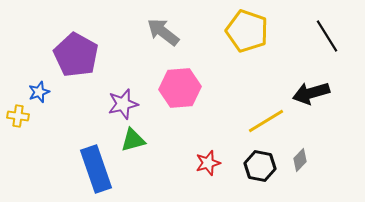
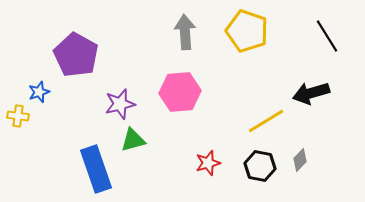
gray arrow: moved 22 px right; rotated 48 degrees clockwise
pink hexagon: moved 4 px down
purple star: moved 3 px left
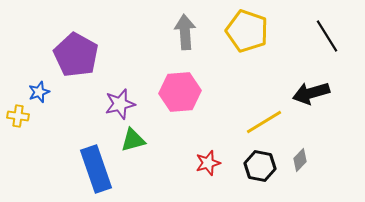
yellow line: moved 2 px left, 1 px down
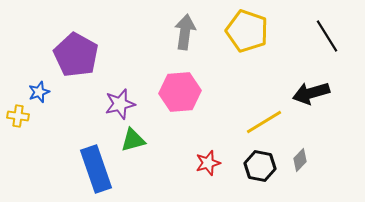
gray arrow: rotated 12 degrees clockwise
